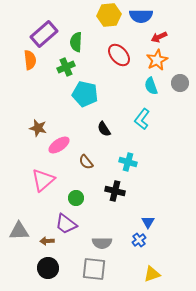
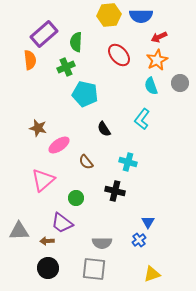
purple trapezoid: moved 4 px left, 1 px up
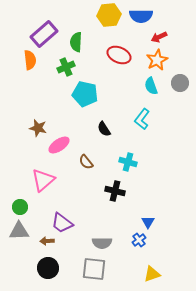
red ellipse: rotated 25 degrees counterclockwise
green circle: moved 56 px left, 9 px down
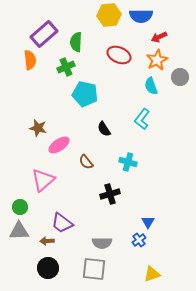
gray circle: moved 6 px up
black cross: moved 5 px left, 3 px down; rotated 30 degrees counterclockwise
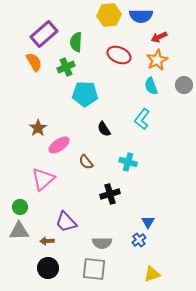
orange semicircle: moved 4 px right, 2 px down; rotated 24 degrees counterclockwise
gray circle: moved 4 px right, 8 px down
cyan pentagon: rotated 10 degrees counterclockwise
brown star: rotated 24 degrees clockwise
pink triangle: moved 1 px up
purple trapezoid: moved 4 px right, 1 px up; rotated 10 degrees clockwise
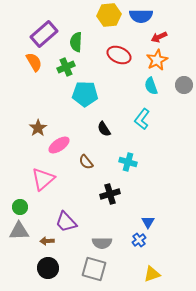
gray square: rotated 10 degrees clockwise
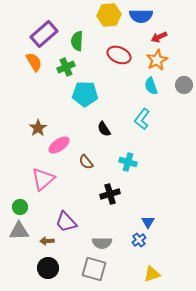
green semicircle: moved 1 px right, 1 px up
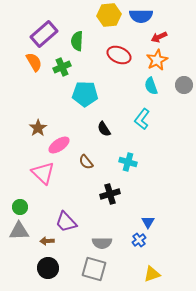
green cross: moved 4 px left
pink triangle: moved 6 px up; rotated 35 degrees counterclockwise
